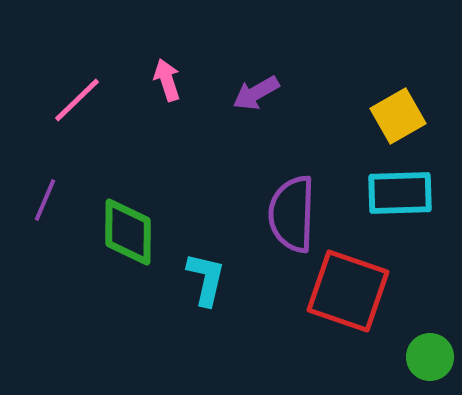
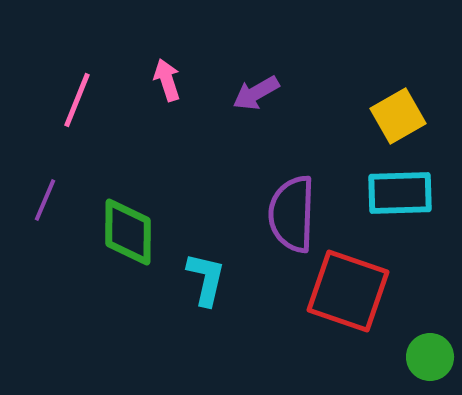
pink line: rotated 24 degrees counterclockwise
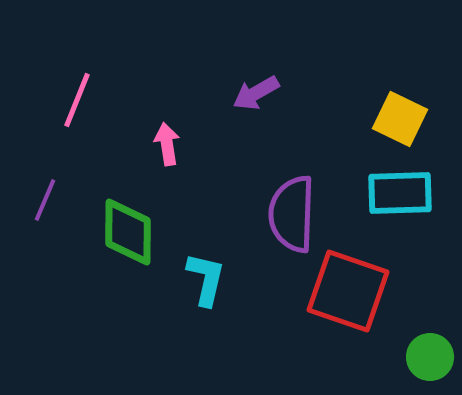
pink arrow: moved 64 px down; rotated 9 degrees clockwise
yellow square: moved 2 px right, 3 px down; rotated 34 degrees counterclockwise
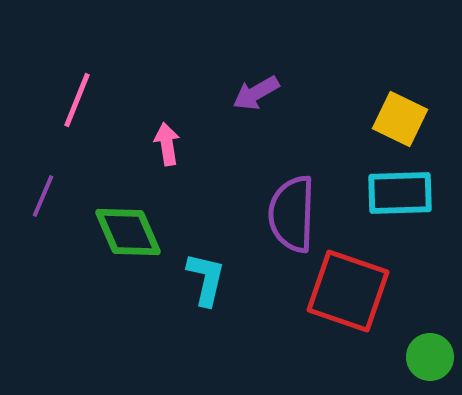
purple line: moved 2 px left, 4 px up
green diamond: rotated 24 degrees counterclockwise
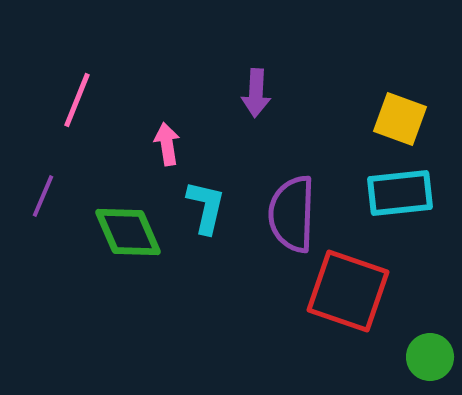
purple arrow: rotated 57 degrees counterclockwise
yellow square: rotated 6 degrees counterclockwise
cyan rectangle: rotated 4 degrees counterclockwise
cyan L-shape: moved 72 px up
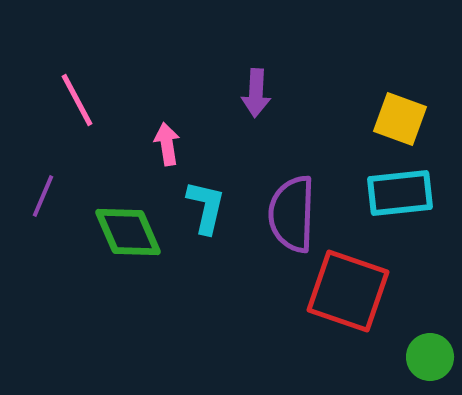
pink line: rotated 50 degrees counterclockwise
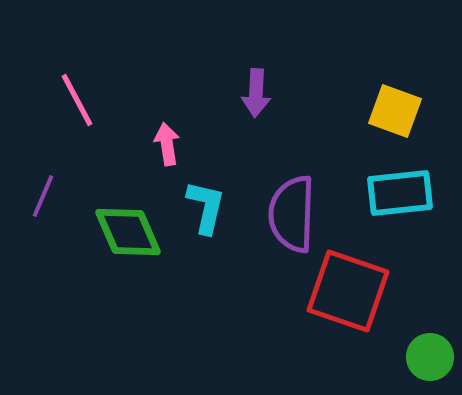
yellow square: moved 5 px left, 8 px up
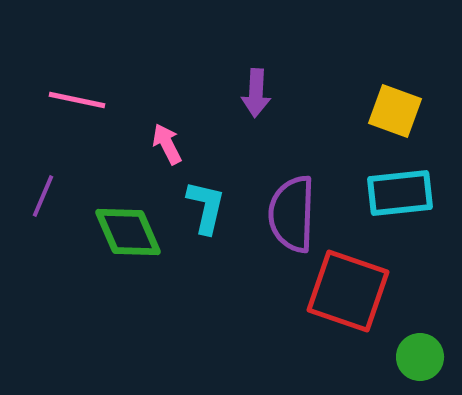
pink line: rotated 50 degrees counterclockwise
pink arrow: rotated 18 degrees counterclockwise
green circle: moved 10 px left
